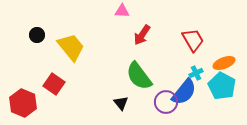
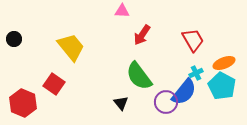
black circle: moved 23 px left, 4 px down
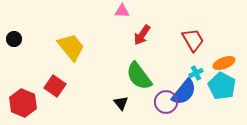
red square: moved 1 px right, 2 px down
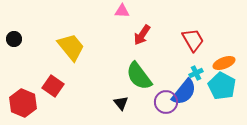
red square: moved 2 px left
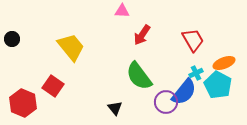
black circle: moved 2 px left
cyan pentagon: moved 4 px left, 1 px up
black triangle: moved 6 px left, 5 px down
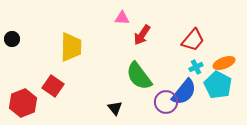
pink triangle: moved 7 px down
red trapezoid: rotated 70 degrees clockwise
yellow trapezoid: rotated 40 degrees clockwise
cyan cross: moved 6 px up
red hexagon: rotated 16 degrees clockwise
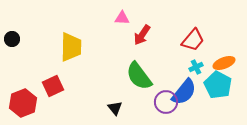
red square: rotated 30 degrees clockwise
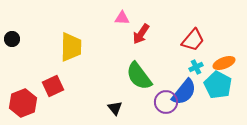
red arrow: moved 1 px left, 1 px up
